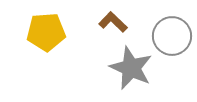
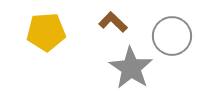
gray star: rotated 9 degrees clockwise
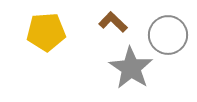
gray circle: moved 4 px left, 1 px up
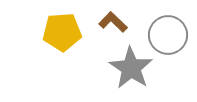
yellow pentagon: moved 16 px right
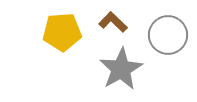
gray star: moved 10 px left, 1 px down; rotated 9 degrees clockwise
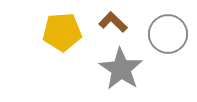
gray circle: moved 1 px up
gray star: rotated 9 degrees counterclockwise
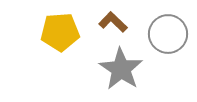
yellow pentagon: moved 2 px left
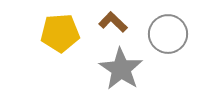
yellow pentagon: moved 1 px down
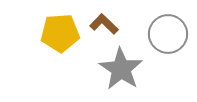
brown L-shape: moved 9 px left, 2 px down
